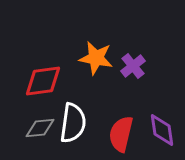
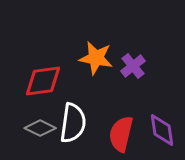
gray diamond: rotated 32 degrees clockwise
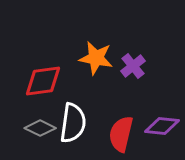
purple diamond: moved 4 px up; rotated 76 degrees counterclockwise
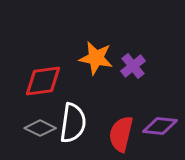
purple diamond: moved 2 px left
